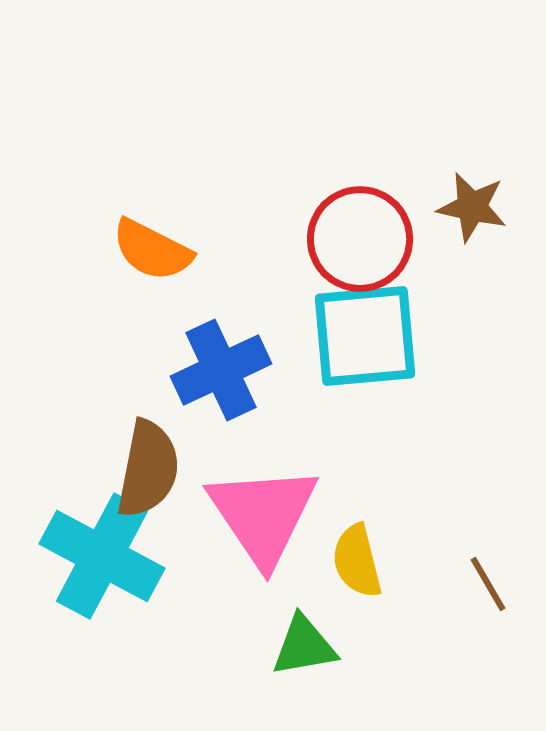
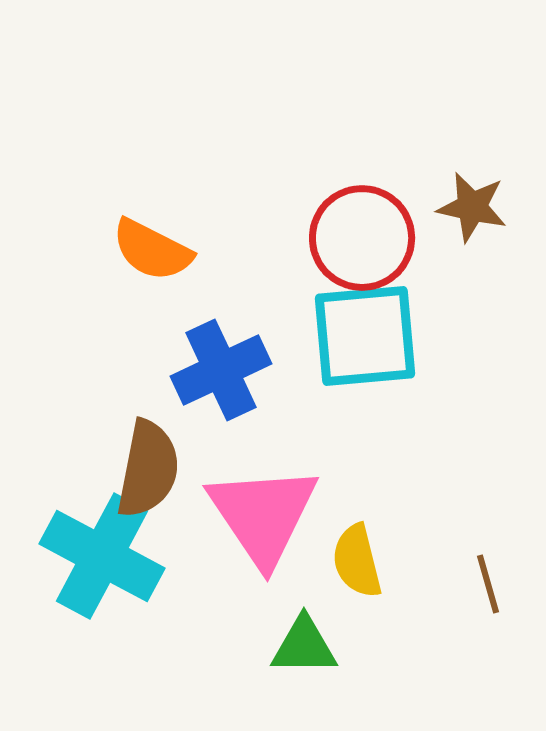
red circle: moved 2 px right, 1 px up
brown line: rotated 14 degrees clockwise
green triangle: rotated 10 degrees clockwise
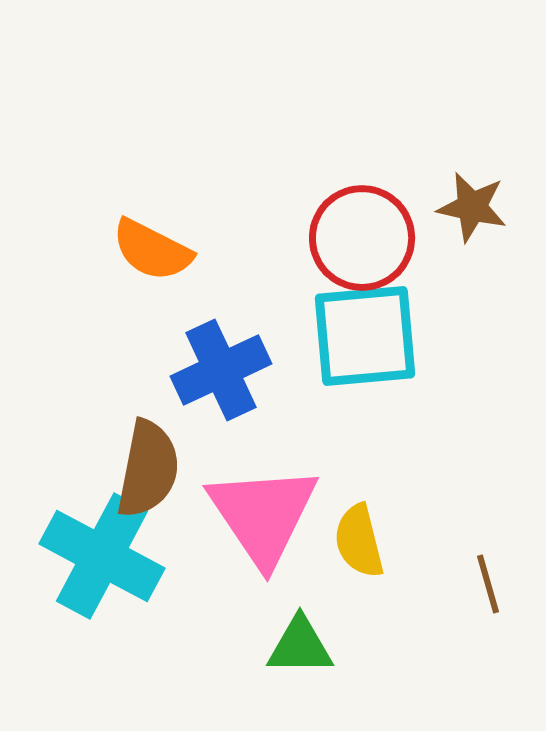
yellow semicircle: moved 2 px right, 20 px up
green triangle: moved 4 px left
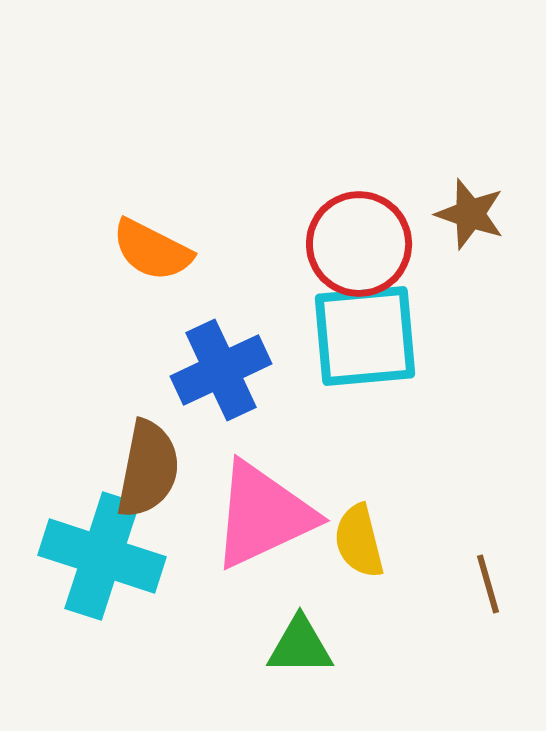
brown star: moved 2 px left, 7 px down; rotated 6 degrees clockwise
red circle: moved 3 px left, 6 px down
pink triangle: rotated 39 degrees clockwise
cyan cross: rotated 10 degrees counterclockwise
